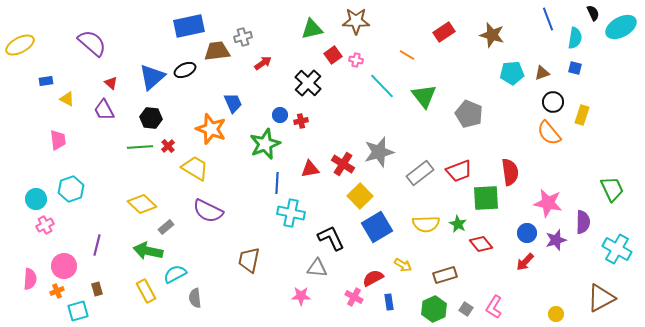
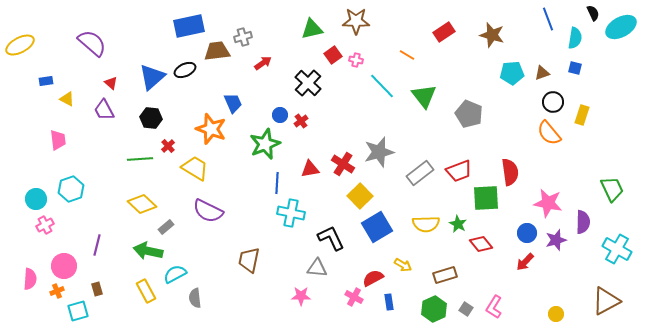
red cross at (301, 121): rotated 24 degrees counterclockwise
green line at (140, 147): moved 12 px down
brown triangle at (601, 298): moved 5 px right, 3 px down
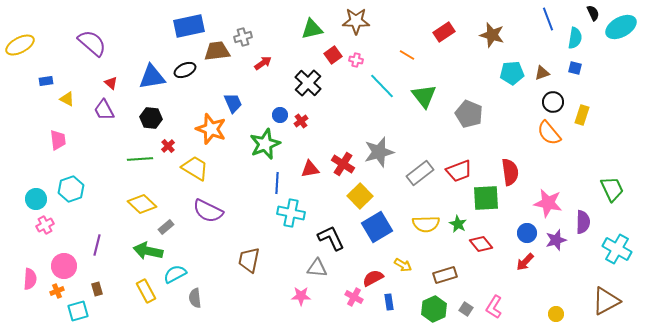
blue triangle at (152, 77): rotated 32 degrees clockwise
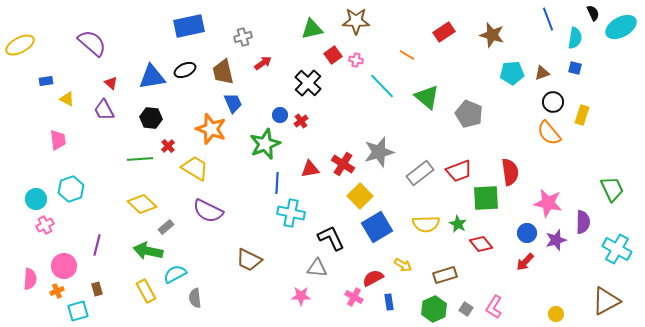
brown trapezoid at (217, 51): moved 6 px right, 21 px down; rotated 96 degrees counterclockwise
green triangle at (424, 96): moved 3 px right, 1 px down; rotated 12 degrees counterclockwise
brown trapezoid at (249, 260): rotated 76 degrees counterclockwise
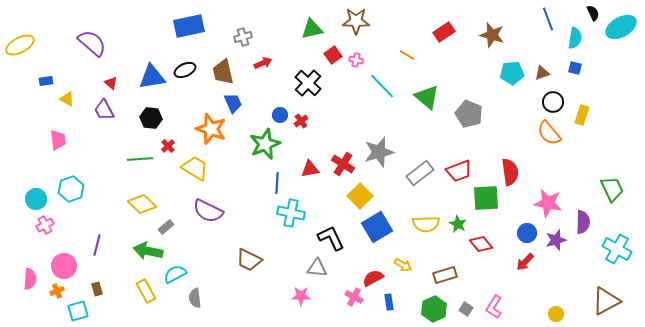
red arrow at (263, 63): rotated 12 degrees clockwise
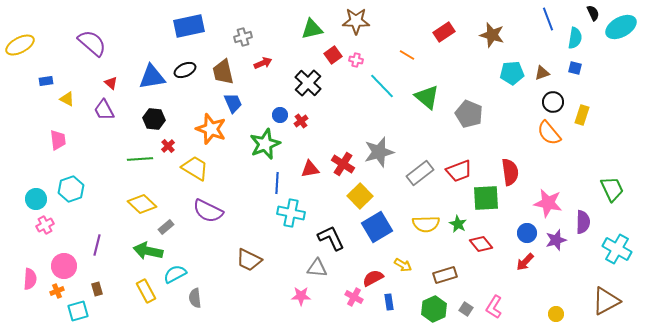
black hexagon at (151, 118): moved 3 px right, 1 px down
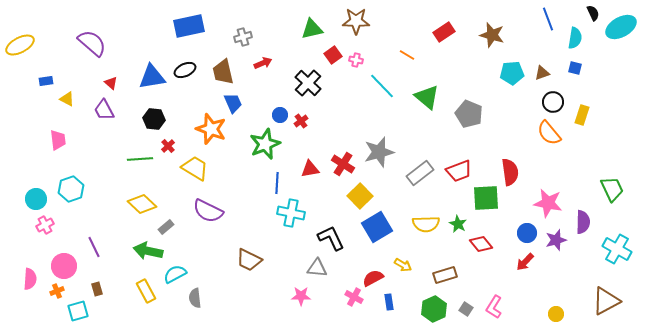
purple line at (97, 245): moved 3 px left, 2 px down; rotated 40 degrees counterclockwise
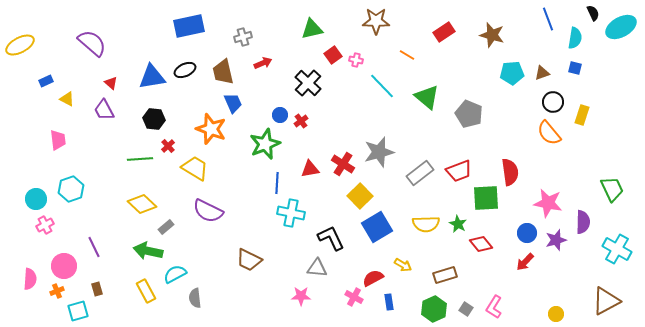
brown star at (356, 21): moved 20 px right
blue rectangle at (46, 81): rotated 16 degrees counterclockwise
